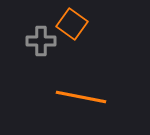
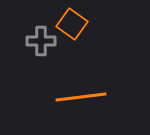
orange line: rotated 18 degrees counterclockwise
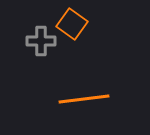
orange line: moved 3 px right, 2 px down
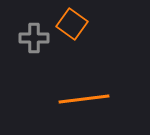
gray cross: moved 7 px left, 3 px up
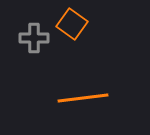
orange line: moved 1 px left, 1 px up
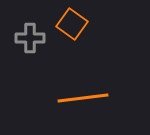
gray cross: moved 4 px left
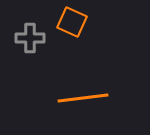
orange square: moved 2 px up; rotated 12 degrees counterclockwise
